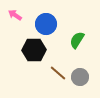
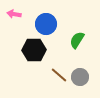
pink arrow: moved 1 px left, 1 px up; rotated 24 degrees counterclockwise
brown line: moved 1 px right, 2 px down
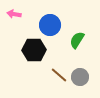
blue circle: moved 4 px right, 1 px down
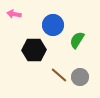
blue circle: moved 3 px right
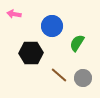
blue circle: moved 1 px left, 1 px down
green semicircle: moved 3 px down
black hexagon: moved 3 px left, 3 px down
gray circle: moved 3 px right, 1 px down
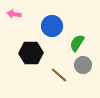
gray circle: moved 13 px up
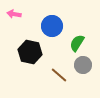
black hexagon: moved 1 px left, 1 px up; rotated 15 degrees clockwise
